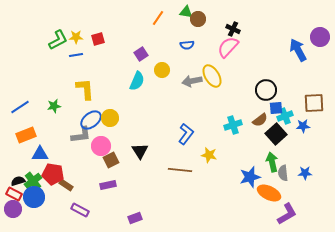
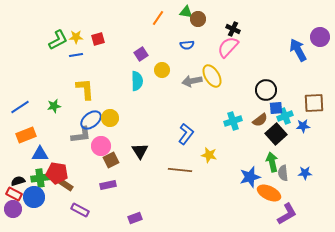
cyan semicircle at (137, 81): rotated 24 degrees counterclockwise
cyan cross at (233, 125): moved 4 px up
red pentagon at (53, 174): moved 4 px right, 1 px up
green cross at (33, 181): moved 7 px right, 3 px up; rotated 30 degrees clockwise
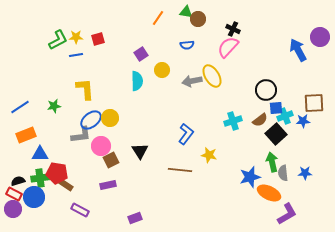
blue star at (303, 126): moved 5 px up
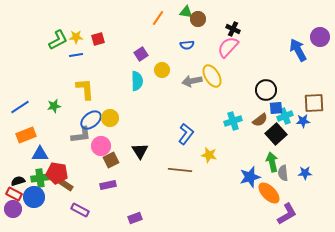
orange ellipse at (269, 193): rotated 20 degrees clockwise
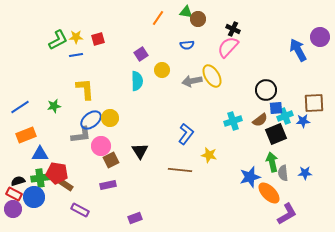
black square at (276, 134): rotated 20 degrees clockwise
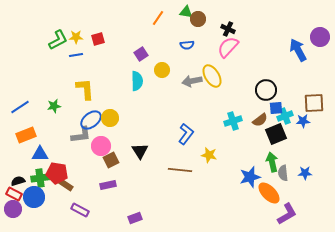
black cross at (233, 29): moved 5 px left
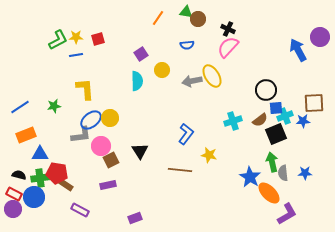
blue star at (250, 177): rotated 25 degrees counterclockwise
black semicircle at (18, 181): moved 1 px right, 6 px up; rotated 32 degrees clockwise
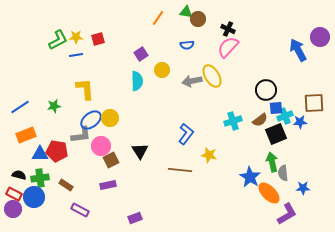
blue star at (303, 121): moved 3 px left, 1 px down
red pentagon at (57, 173): moved 22 px up
blue star at (305, 173): moved 2 px left, 15 px down
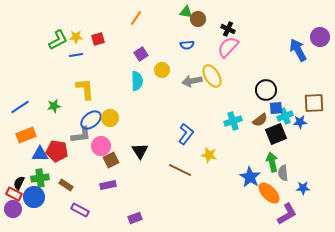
orange line at (158, 18): moved 22 px left
brown line at (180, 170): rotated 20 degrees clockwise
black semicircle at (19, 175): moved 8 px down; rotated 80 degrees counterclockwise
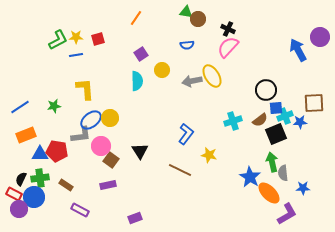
brown square at (111, 160): rotated 28 degrees counterclockwise
black semicircle at (19, 183): moved 2 px right, 4 px up
purple circle at (13, 209): moved 6 px right
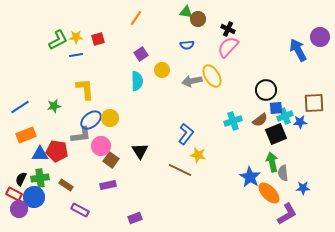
yellow star at (209, 155): moved 11 px left
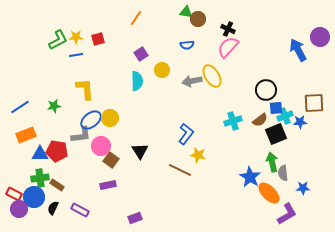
black semicircle at (21, 179): moved 32 px right, 29 px down
brown rectangle at (66, 185): moved 9 px left
